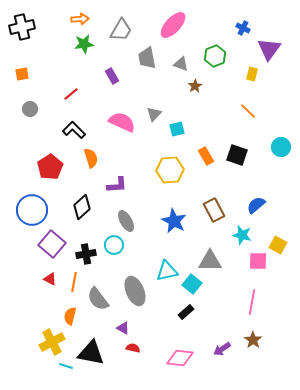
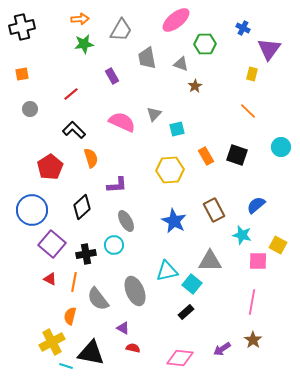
pink ellipse at (173, 25): moved 3 px right, 5 px up; rotated 8 degrees clockwise
green hexagon at (215, 56): moved 10 px left, 12 px up; rotated 20 degrees clockwise
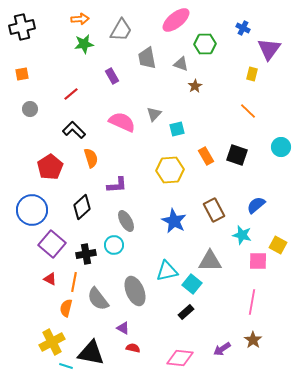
orange semicircle at (70, 316): moved 4 px left, 8 px up
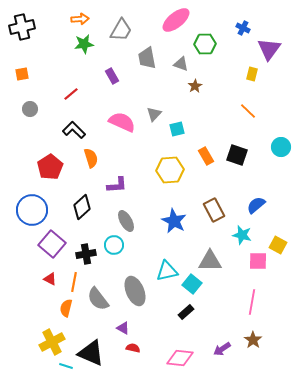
black triangle at (91, 353): rotated 12 degrees clockwise
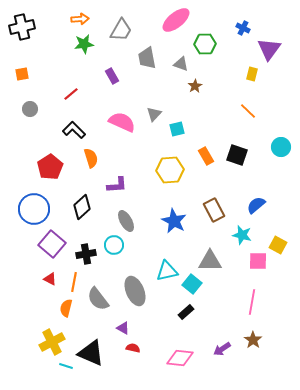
blue circle at (32, 210): moved 2 px right, 1 px up
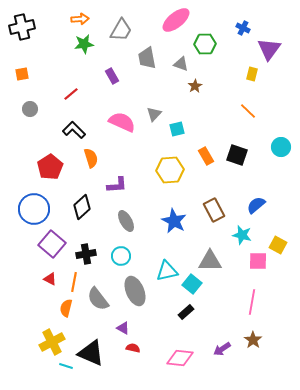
cyan circle at (114, 245): moved 7 px right, 11 px down
